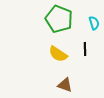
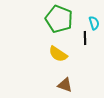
black line: moved 11 px up
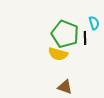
green pentagon: moved 6 px right, 15 px down
yellow semicircle: rotated 18 degrees counterclockwise
brown triangle: moved 2 px down
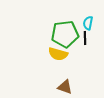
cyan semicircle: moved 6 px left; rotated 152 degrees counterclockwise
green pentagon: rotated 28 degrees counterclockwise
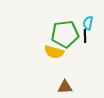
black line: moved 2 px up
yellow semicircle: moved 4 px left, 2 px up
brown triangle: rotated 21 degrees counterclockwise
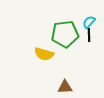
cyan semicircle: moved 1 px right, 1 px up; rotated 32 degrees clockwise
black line: moved 4 px right, 1 px up
yellow semicircle: moved 10 px left, 2 px down
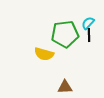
cyan semicircle: moved 1 px left, 1 px down
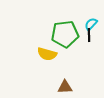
cyan semicircle: moved 3 px right, 1 px down
yellow semicircle: moved 3 px right
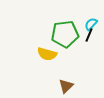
black line: rotated 24 degrees clockwise
brown triangle: moved 1 px right, 1 px up; rotated 42 degrees counterclockwise
